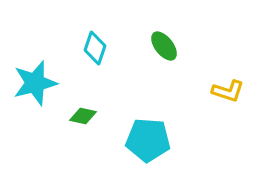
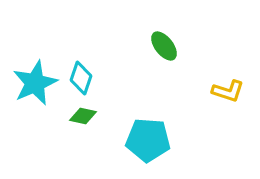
cyan diamond: moved 14 px left, 30 px down
cyan star: rotated 9 degrees counterclockwise
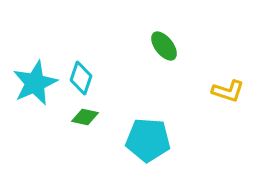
green diamond: moved 2 px right, 1 px down
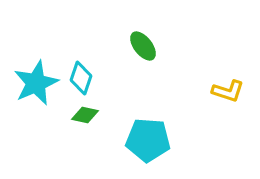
green ellipse: moved 21 px left
cyan star: moved 1 px right
green diamond: moved 2 px up
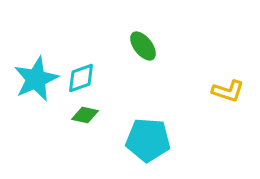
cyan diamond: rotated 52 degrees clockwise
cyan star: moved 4 px up
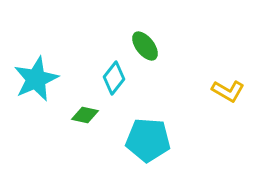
green ellipse: moved 2 px right
cyan diamond: moved 33 px right; rotated 32 degrees counterclockwise
yellow L-shape: rotated 12 degrees clockwise
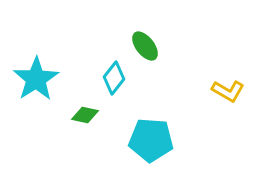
cyan star: rotated 9 degrees counterclockwise
cyan pentagon: moved 3 px right
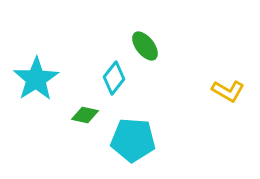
cyan pentagon: moved 18 px left
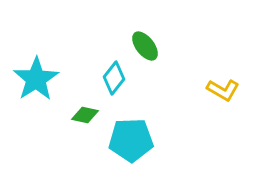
yellow L-shape: moved 5 px left, 1 px up
cyan pentagon: moved 2 px left; rotated 6 degrees counterclockwise
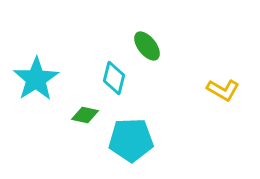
green ellipse: moved 2 px right
cyan diamond: rotated 24 degrees counterclockwise
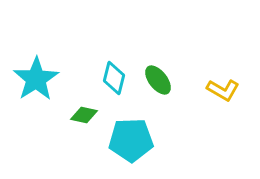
green ellipse: moved 11 px right, 34 px down
green diamond: moved 1 px left
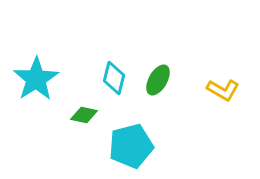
green ellipse: rotated 68 degrees clockwise
cyan pentagon: moved 6 px down; rotated 12 degrees counterclockwise
